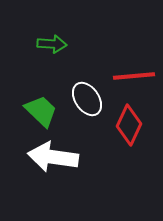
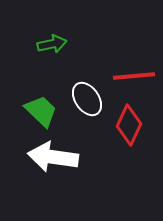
green arrow: rotated 16 degrees counterclockwise
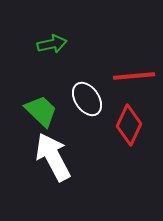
white arrow: rotated 54 degrees clockwise
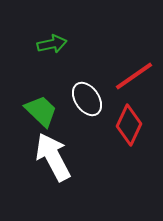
red line: rotated 30 degrees counterclockwise
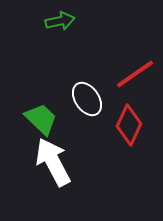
green arrow: moved 8 px right, 23 px up
red line: moved 1 px right, 2 px up
green trapezoid: moved 8 px down
white arrow: moved 5 px down
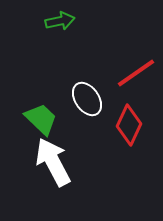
red line: moved 1 px right, 1 px up
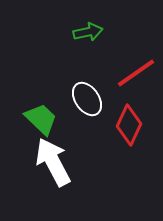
green arrow: moved 28 px right, 11 px down
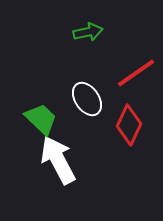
white arrow: moved 5 px right, 2 px up
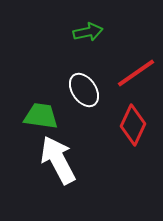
white ellipse: moved 3 px left, 9 px up
green trapezoid: moved 3 px up; rotated 36 degrees counterclockwise
red diamond: moved 4 px right
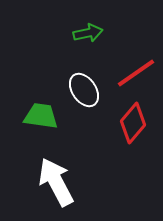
green arrow: moved 1 px down
red diamond: moved 2 px up; rotated 15 degrees clockwise
white arrow: moved 2 px left, 22 px down
